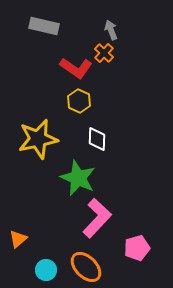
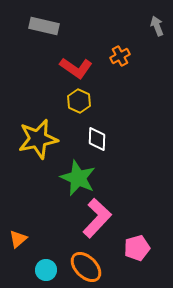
gray arrow: moved 46 px right, 4 px up
orange cross: moved 16 px right, 3 px down; rotated 18 degrees clockwise
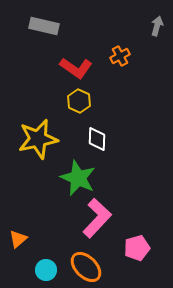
gray arrow: rotated 36 degrees clockwise
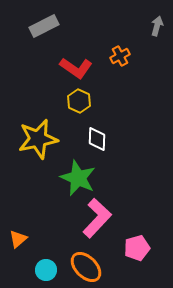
gray rectangle: rotated 40 degrees counterclockwise
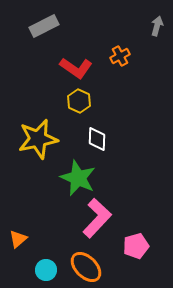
pink pentagon: moved 1 px left, 2 px up
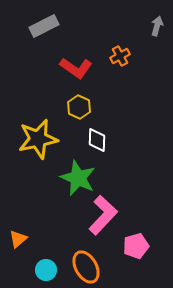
yellow hexagon: moved 6 px down
white diamond: moved 1 px down
pink L-shape: moved 6 px right, 3 px up
orange ellipse: rotated 16 degrees clockwise
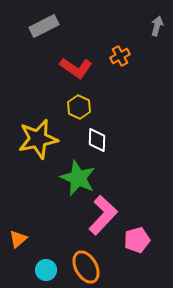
pink pentagon: moved 1 px right, 6 px up
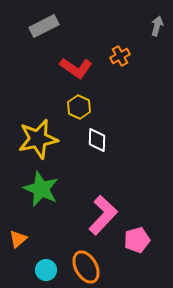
green star: moved 37 px left, 11 px down
